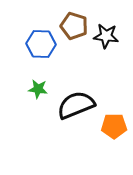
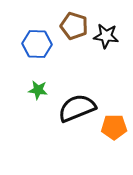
blue hexagon: moved 4 px left
green star: moved 1 px down
black semicircle: moved 1 px right, 3 px down
orange pentagon: moved 1 px down
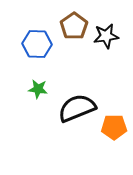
brown pentagon: rotated 20 degrees clockwise
black star: rotated 15 degrees counterclockwise
green star: moved 1 px up
